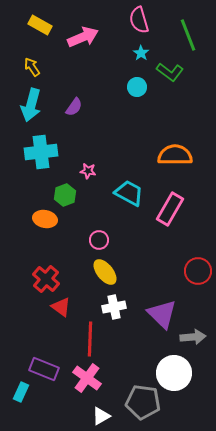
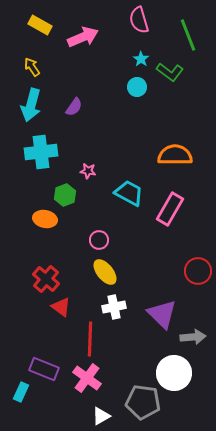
cyan star: moved 6 px down
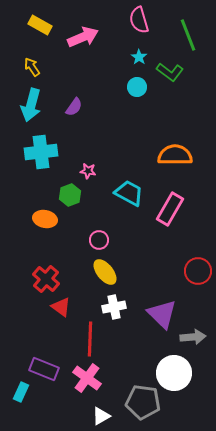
cyan star: moved 2 px left, 2 px up
green hexagon: moved 5 px right
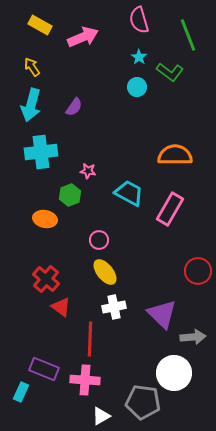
pink cross: moved 2 px left, 2 px down; rotated 32 degrees counterclockwise
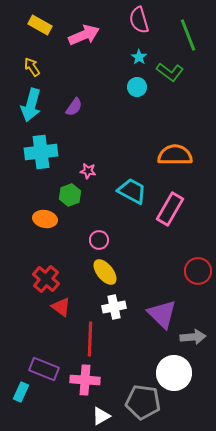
pink arrow: moved 1 px right, 2 px up
cyan trapezoid: moved 3 px right, 2 px up
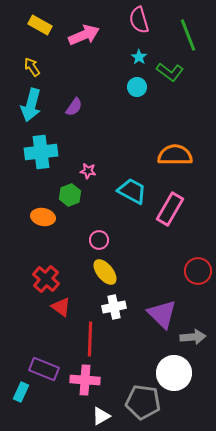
orange ellipse: moved 2 px left, 2 px up
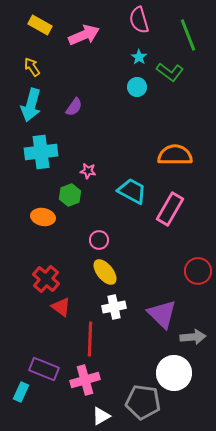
pink cross: rotated 20 degrees counterclockwise
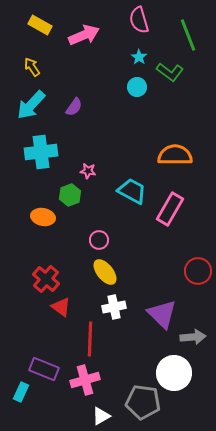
cyan arrow: rotated 28 degrees clockwise
